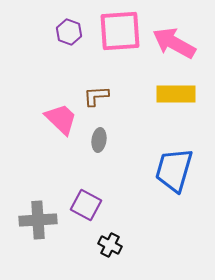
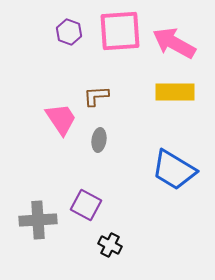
yellow rectangle: moved 1 px left, 2 px up
pink trapezoid: rotated 12 degrees clockwise
blue trapezoid: rotated 75 degrees counterclockwise
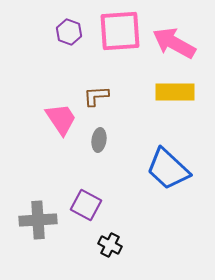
blue trapezoid: moved 6 px left, 1 px up; rotated 12 degrees clockwise
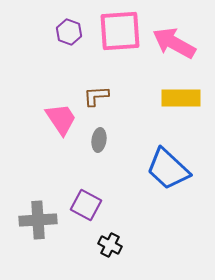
yellow rectangle: moved 6 px right, 6 px down
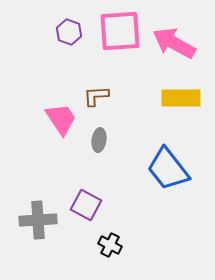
blue trapezoid: rotated 9 degrees clockwise
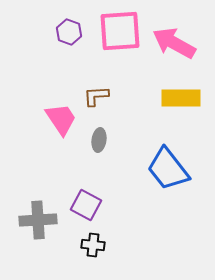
black cross: moved 17 px left; rotated 20 degrees counterclockwise
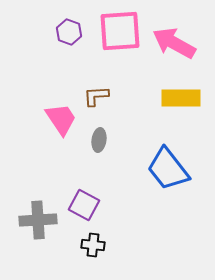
purple square: moved 2 px left
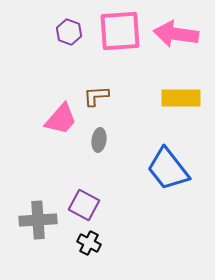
pink arrow: moved 2 px right, 9 px up; rotated 21 degrees counterclockwise
pink trapezoid: rotated 75 degrees clockwise
black cross: moved 4 px left, 2 px up; rotated 20 degrees clockwise
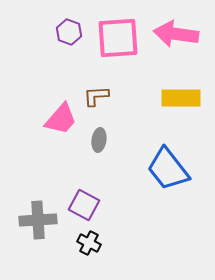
pink square: moved 2 px left, 7 px down
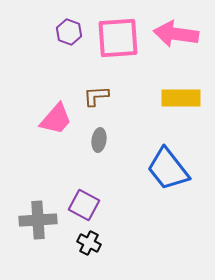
pink trapezoid: moved 5 px left
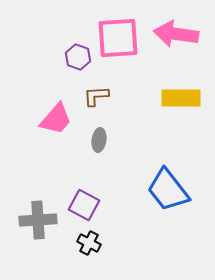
purple hexagon: moved 9 px right, 25 px down
blue trapezoid: moved 21 px down
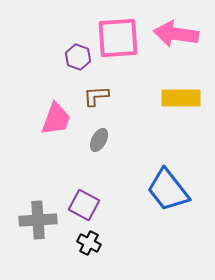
pink trapezoid: rotated 21 degrees counterclockwise
gray ellipse: rotated 20 degrees clockwise
